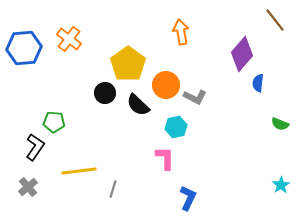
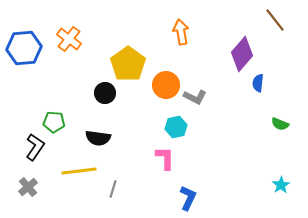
black semicircle: moved 40 px left, 33 px down; rotated 35 degrees counterclockwise
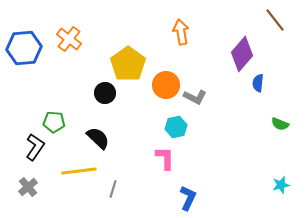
black semicircle: rotated 145 degrees counterclockwise
cyan star: rotated 18 degrees clockwise
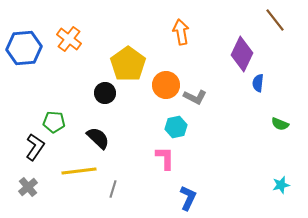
purple diamond: rotated 16 degrees counterclockwise
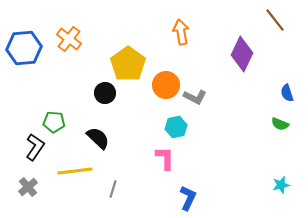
blue semicircle: moved 29 px right, 10 px down; rotated 24 degrees counterclockwise
yellow line: moved 4 px left
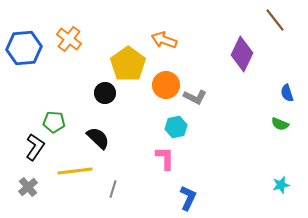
orange arrow: moved 17 px left, 8 px down; rotated 60 degrees counterclockwise
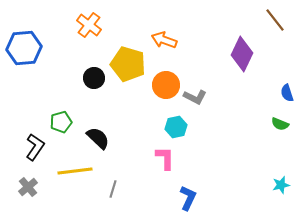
orange cross: moved 20 px right, 14 px up
yellow pentagon: rotated 20 degrees counterclockwise
black circle: moved 11 px left, 15 px up
green pentagon: moved 7 px right; rotated 20 degrees counterclockwise
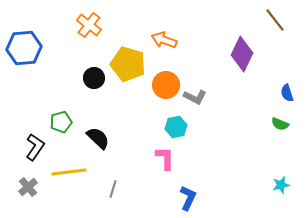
yellow line: moved 6 px left, 1 px down
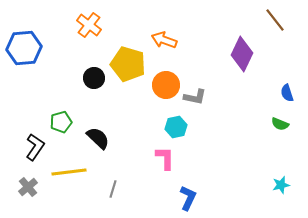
gray L-shape: rotated 15 degrees counterclockwise
